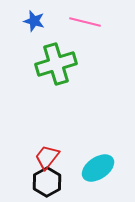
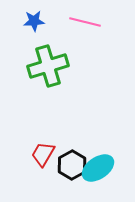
blue star: rotated 20 degrees counterclockwise
green cross: moved 8 px left, 2 px down
red trapezoid: moved 4 px left, 3 px up; rotated 8 degrees counterclockwise
black hexagon: moved 25 px right, 17 px up
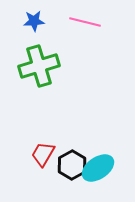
green cross: moved 9 px left
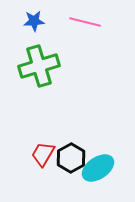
black hexagon: moved 1 px left, 7 px up
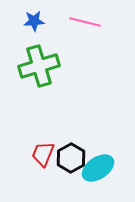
red trapezoid: rotated 8 degrees counterclockwise
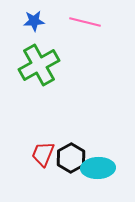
green cross: moved 1 px up; rotated 12 degrees counterclockwise
cyan ellipse: rotated 32 degrees clockwise
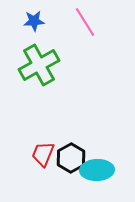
pink line: rotated 44 degrees clockwise
cyan ellipse: moved 1 px left, 2 px down
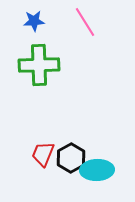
green cross: rotated 27 degrees clockwise
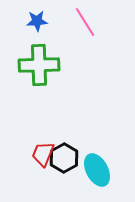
blue star: moved 3 px right
black hexagon: moved 7 px left
cyan ellipse: rotated 64 degrees clockwise
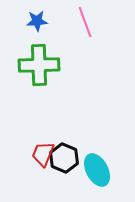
pink line: rotated 12 degrees clockwise
black hexagon: rotated 8 degrees counterclockwise
